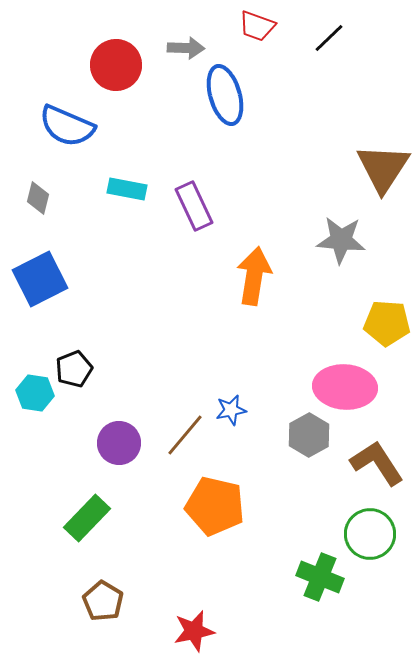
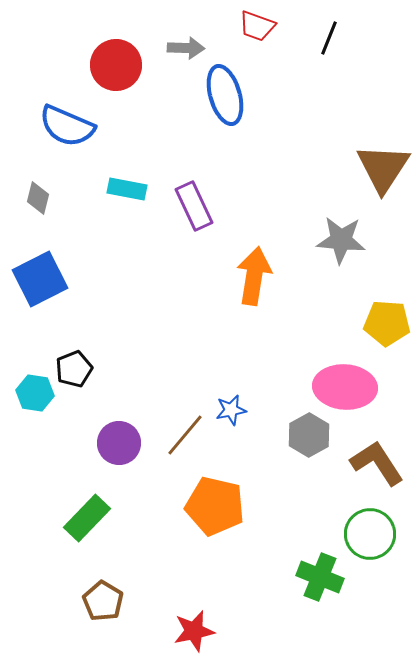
black line: rotated 24 degrees counterclockwise
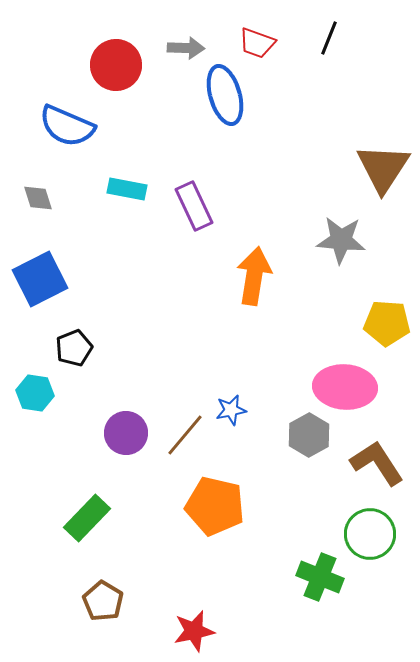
red trapezoid: moved 17 px down
gray diamond: rotated 32 degrees counterclockwise
black pentagon: moved 21 px up
purple circle: moved 7 px right, 10 px up
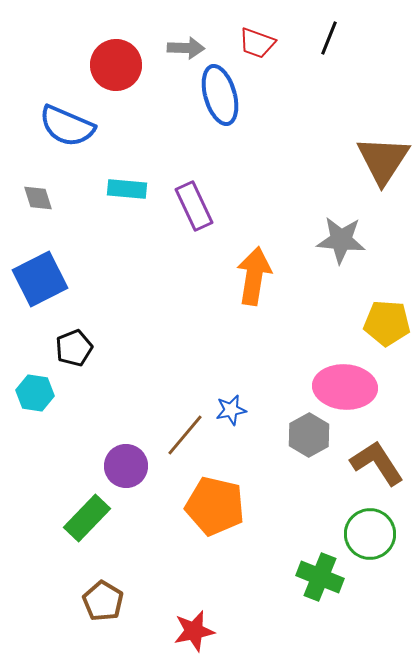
blue ellipse: moved 5 px left
brown triangle: moved 8 px up
cyan rectangle: rotated 6 degrees counterclockwise
purple circle: moved 33 px down
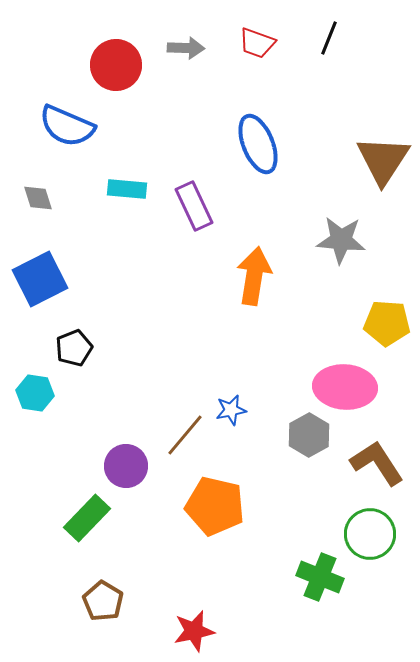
blue ellipse: moved 38 px right, 49 px down; rotated 6 degrees counterclockwise
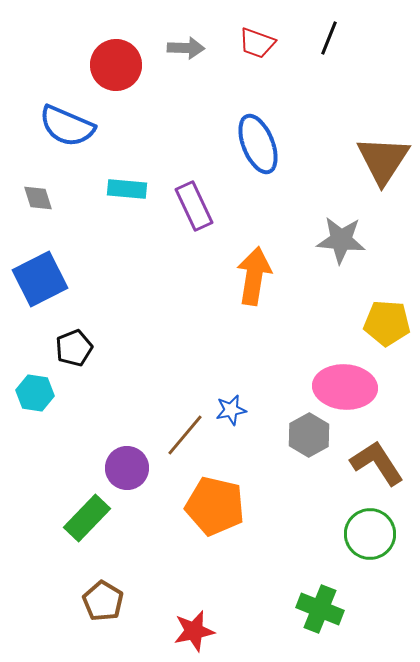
purple circle: moved 1 px right, 2 px down
green cross: moved 32 px down
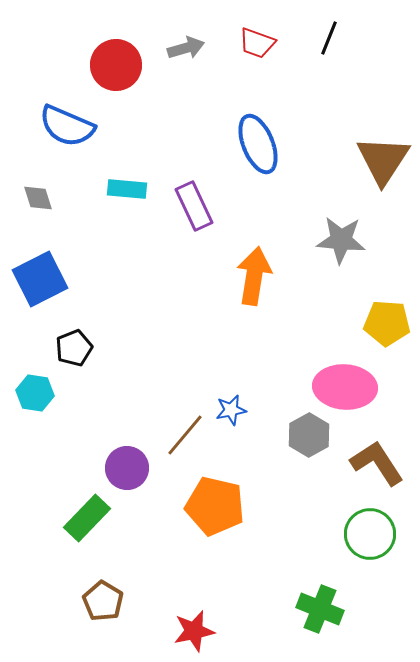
gray arrow: rotated 18 degrees counterclockwise
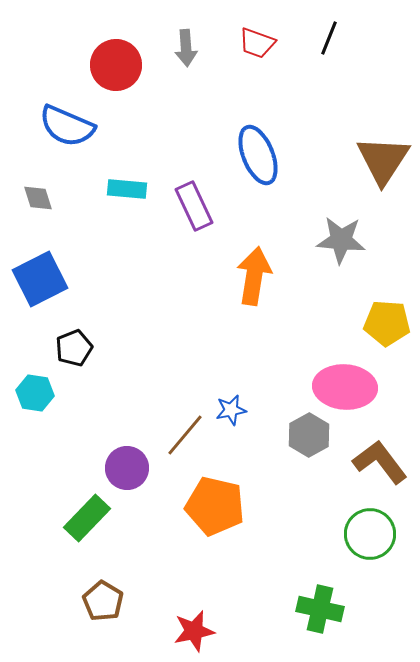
gray arrow: rotated 102 degrees clockwise
blue ellipse: moved 11 px down
brown L-shape: moved 3 px right, 1 px up; rotated 4 degrees counterclockwise
green cross: rotated 9 degrees counterclockwise
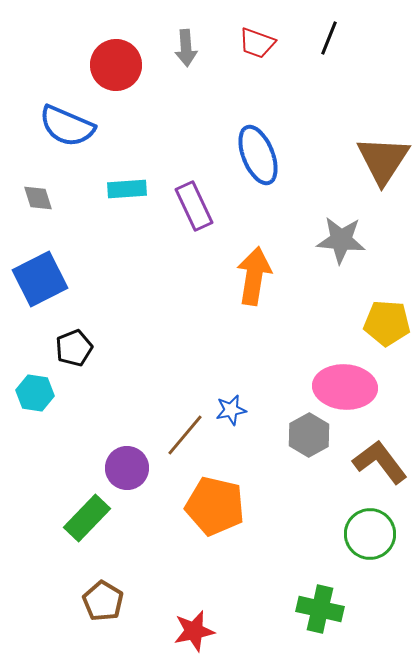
cyan rectangle: rotated 9 degrees counterclockwise
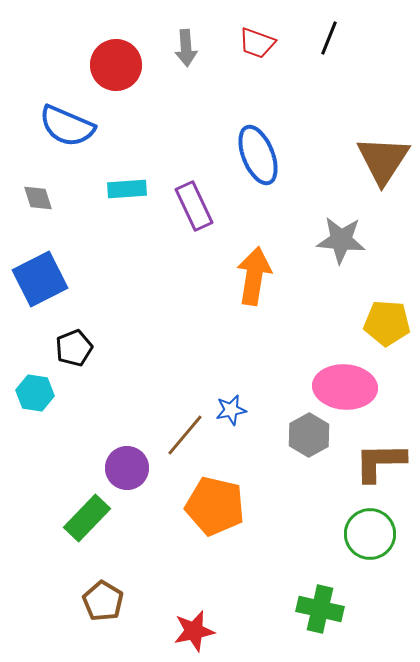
brown L-shape: rotated 54 degrees counterclockwise
